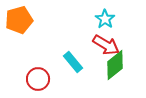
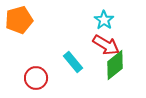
cyan star: moved 1 px left, 1 px down
red circle: moved 2 px left, 1 px up
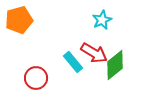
cyan star: moved 2 px left; rotated 12 degrees clockwise
red arrow: moved 12 px left, 8 px down
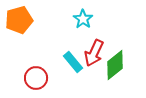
cyan star: moved 19 px left, 1 px up; rotated 12 degrees counterclockwise
red arrow: rotated 84 degrees clockwise
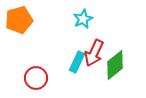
cyan star: rotated 12 degrees clockwise
cyan rectangle: moved 4 px right; rotated 65 degrees clockwise
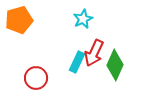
green diamond: rotated 28 degrees counterclockwise
